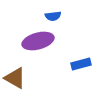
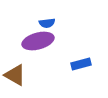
blue semicircle: moved 6 px left, 7 px down
brown triangle: moved 3 px up
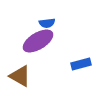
purple ellipse: rotated 16 degrees counterclockwise
brown triangle: moved 5 px right, 1 px down
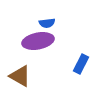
purple ellipse: rotated 20 degrees clockwise
blue rectangle: rotated 48 degrees counterclockwise
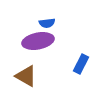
brown triangle: moved 6 px right
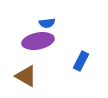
blue rectangle: moved 3 px up
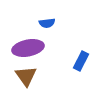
purple ellipse: moved 10 px left, 7 px down
brown triangle: rotated 25 degrees clockwise
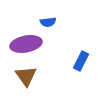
blue semicircle: moved 1 px right, 1 px up
purple ellipse: moved 2 px left, 4 px up
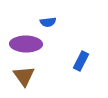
purple ellipse: rotated 12 degrees clockwise
brown triangle: moved 2 px left
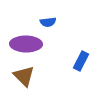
brown triangle: rotated 10 degrees counterclockwise
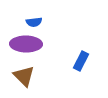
blue semicircle: moved 14 px left
